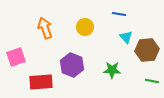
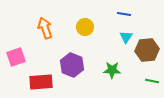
blue line: moved 5 px right
cyan triangle: rotated 16 degrees clockwise
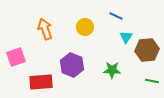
blue line: moved 8 px left, 2 px down; rotated 16 degrees clockwise
orange arrow: moved 1 px down
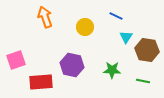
orange arrow: moved 12 px up
brown hexagon: rotated 15 degrees clockwise
pink square: moved 3 px down
purple hexagon: rotated 10 degrees counterclockwise
green line: moved 9 px left
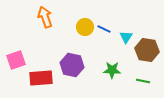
blue line: moved 12 px left, 13 px down
red rectangle: moved 4 px up
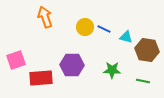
cyan triangle: rotated 48 degrees counterclockwise
purple hexagon: rotated 10 degrees counterclockwise
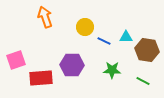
blue line: moved 12 px down
cyan triangle: rotated 16 degrees counterclockwise
green line: rotated 16 degrees clockwise
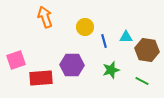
blue line: rotated 48 degrees clockwise
green star: moved 1 px left; rotated 18 degrees counterclockwise
green line: moved 1 px left
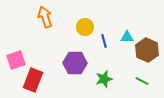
cyan triangle: moved 1 px right
brown hexagon: rotated 15 degrees clockwise
purple hexagon: moved 3 px right, 2 px up
green star: moved 7 px left, 9 px down
red rectangle: moved 8 px left, 2 px down; rotated 65 degrees counterclockwise
